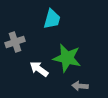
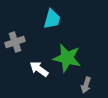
gray arrow: moved 6 px right, 1 px up; rotated 77 degrees counterclockwise
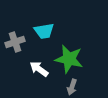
cyan trapezoid: moved 8 px left, 12 px down; rotated 65 degrees clockwise
green star: moved 2 px right, 1 px down
gray arrow: moved 14 px left, 2 px down
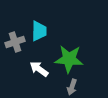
cyan trapezoid: moved 5 px left; rotated 80 degrees counterclockwise
green star: rotated 8 degrees counterclockwise
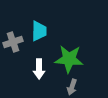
gray cross: moved 2 px left
white arrow: rotated 126 degrees counterclockwise
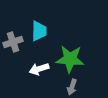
green star: moved 1 px right
white arrow: rotated 72 degrees clockwise
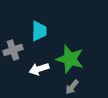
gray cross: moved 8 px down
green star: rotated 12 degrees clockwise
gray arrow: rotated 21 degrees clockwise
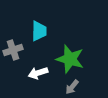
white arrow: moved 1 px left, 4 px down
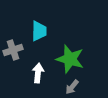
white arrow: rotated 114 degrees clockwise
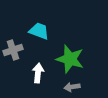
cyan trapezoid: rotated 70 degrees counterclockwise
gray arrow: rotated 42 degrees clockwise
